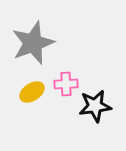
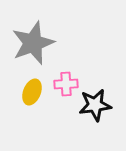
yellow ellipse: rotated 35 degrees counterclockwise
black star: moved 1 px up
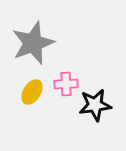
yellow ellipse: rotated 10 degrees clockwise
